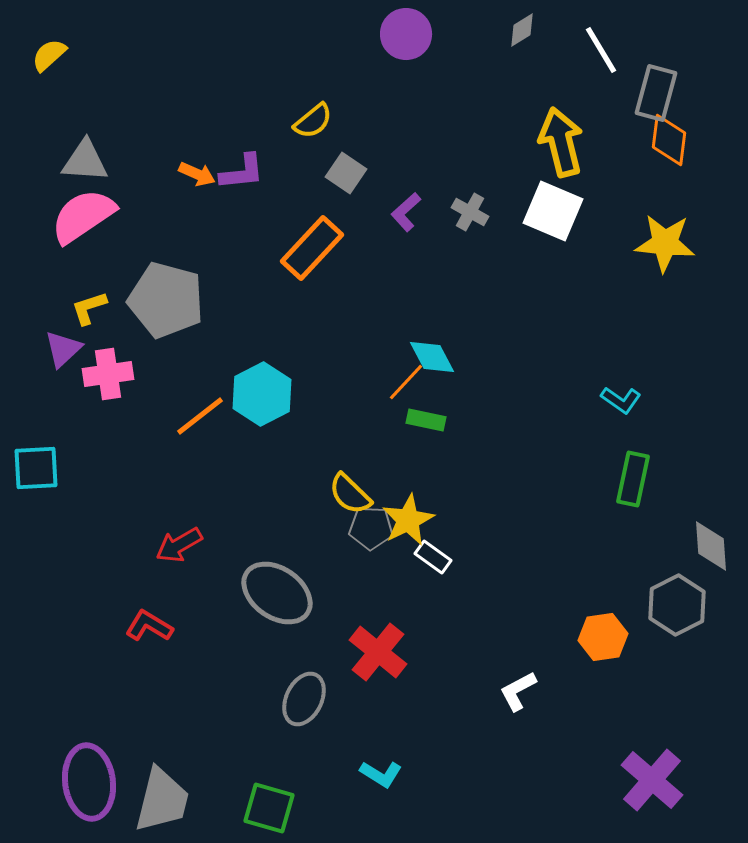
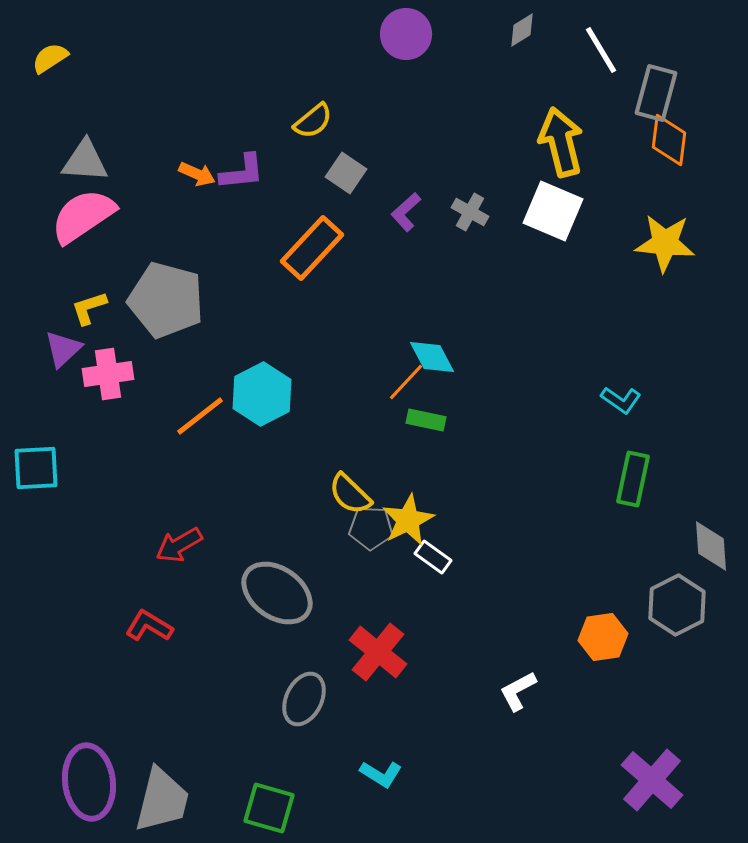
yellow semicircle at (49, 55): moved 1 px right, 3 px down; rotated 9 degrees clockwise
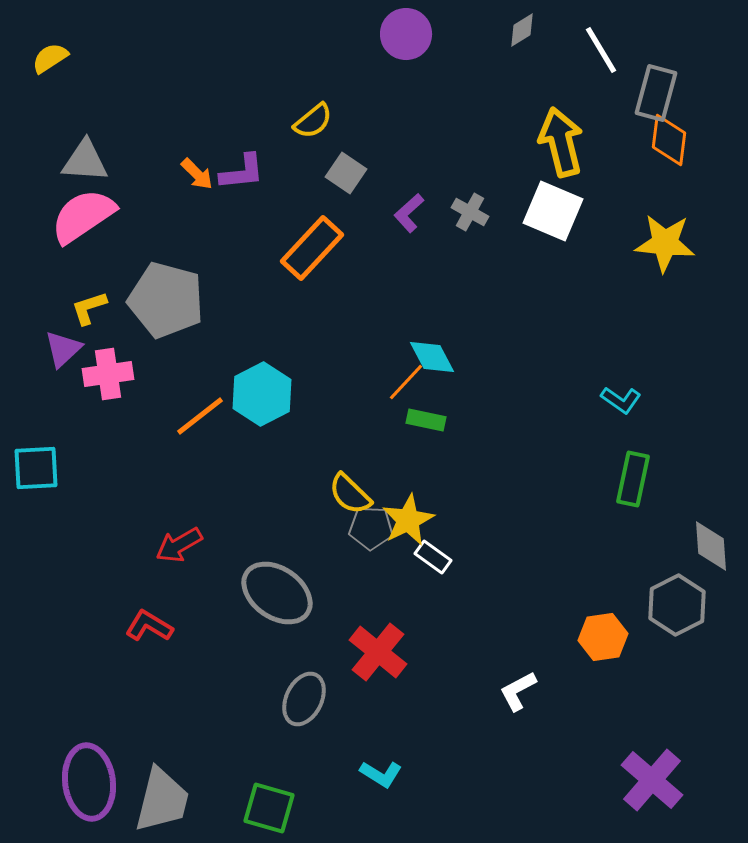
orange arrow at (197, 174): rotated 21 degrees clockwise
purple L-shape at (406, 212): moved 3 px right, 1 px down
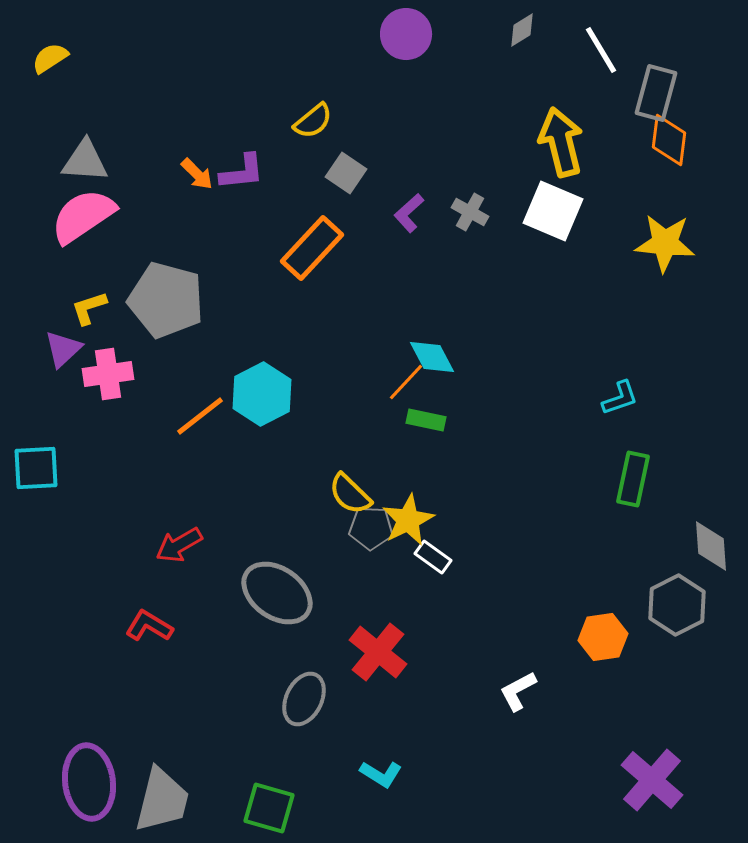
cyan L-shape at (621, 400): moved 1 px left, 2 px up; rotated 54 degrees counterclockwise
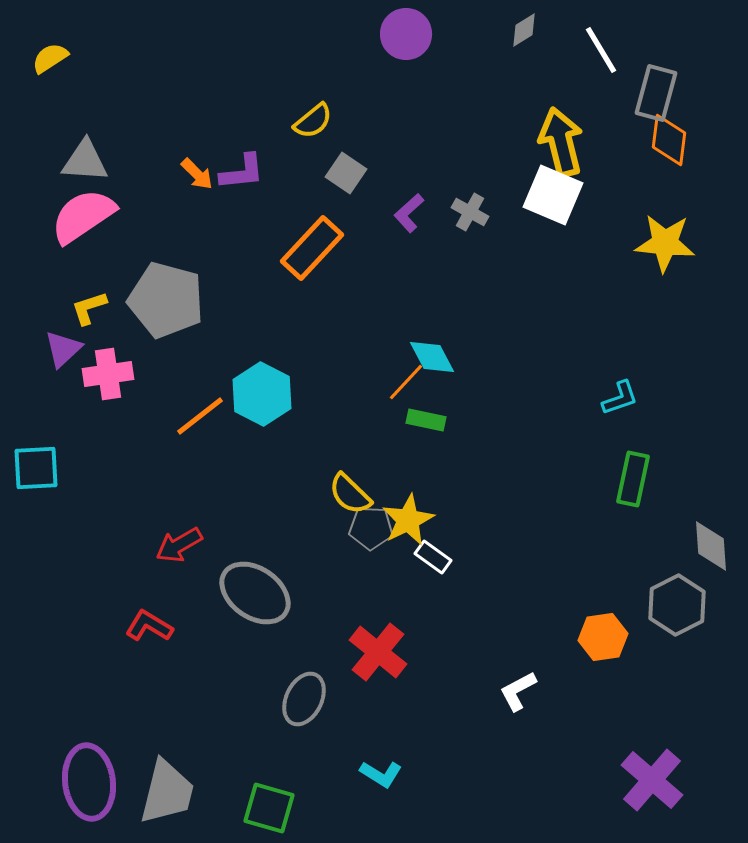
gray diamond at (522, 30): moved 2 px right
white square at (553, 211): moved 16 px up
cyan hexagon at (262, 394): rotated 6 degrees counterclockwise
gray ellipse at (277, 593): moved 22 px left
gray trapezoid at (162, 800): moved 5 px right, 8 px up
